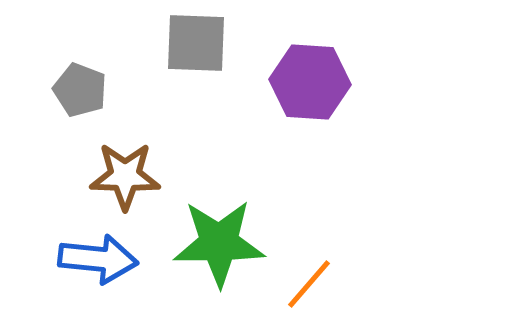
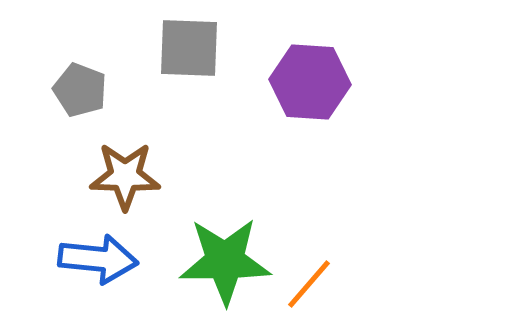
gray square: moved 7 px left, 5 px down
green star: moved 6 px right, 18 px down
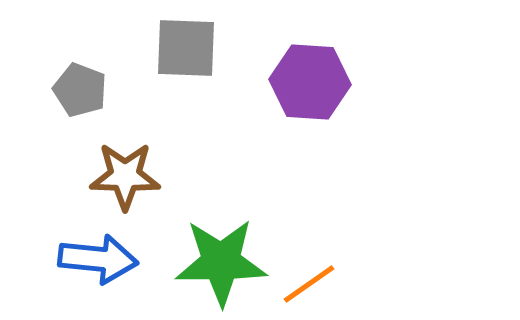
gray square: moved 3 px left
green star: moved 4 px left, 1 px down
orange line: rotated 14 degrees clockwise
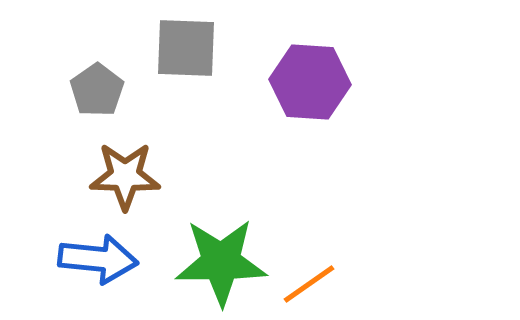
gray pentagon: moved 17 px right; rotated 16 degrees clockwise
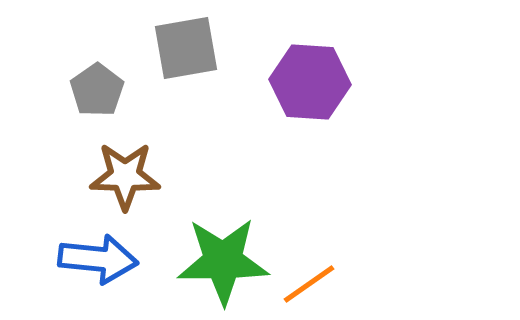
gray square: rotated 12 degrees counterclockwise
green star: moved 2 px right, 1 px up
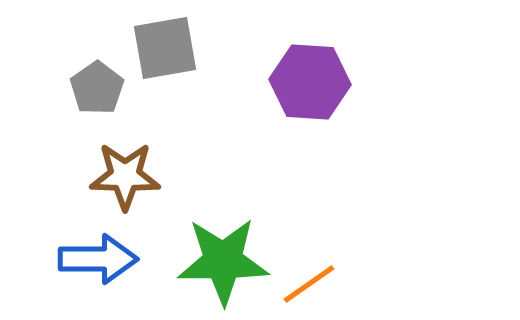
gray square: moved 21 px left
gray pentagon: moved 2 px up
blue arrow: rotated 6 degrees counterclockwise
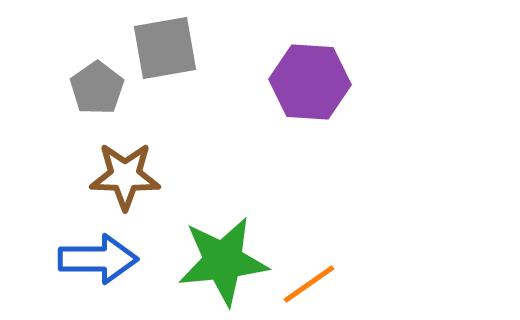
green star: rotated 6 degrees counterclockwise
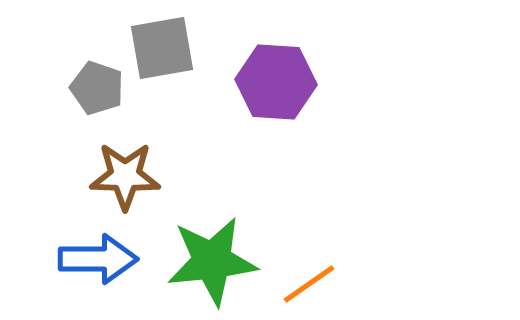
gray square: moved 3 px left
purple hexagon: moved 34 px left
gray pentagon: rotated 18 degrees counterclockwise
green star: moved 11 px left
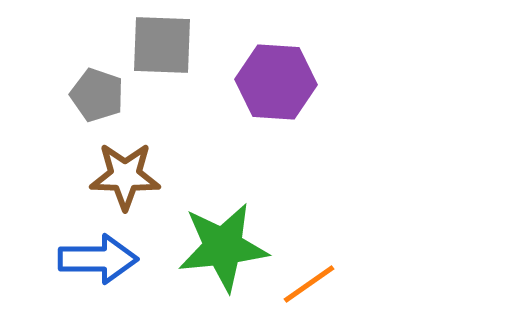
gray square: moved 3 px up; rotated 12 degrees clockwise
gray pentagon: moved 7 px down
green star: moved 11 px right, 14 px up
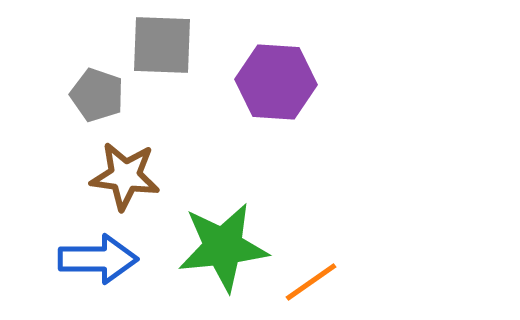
brown star: rotated 6 degrees clockwise
orange line: moved 2 px right, 2 px up
